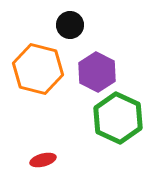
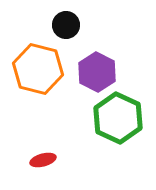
black circle: moved 4 px left
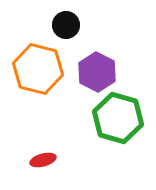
green hexagon: rotated 9 degrees counterclockwise
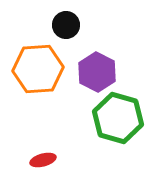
orange hexagon: rotated 18 degrees counterclockwise
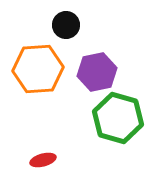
purple hexagon: rotated 21 degrees clockwise
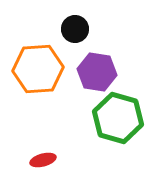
black circle: moved 9 px right, 4 px down
purple hexagon: rotated 21 degrees clockwise
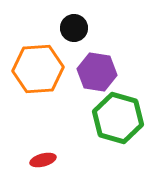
black circle: moved 1 px left, 1 px up
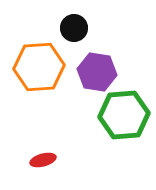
orange hexagon: moved 1 px right, 2 px up
green hexagon: moved 6 px right, 3 px up; rotated 21 degrees counterclockwise
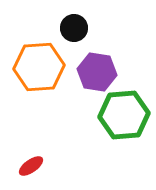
red ellipse: moved 12 px left, 6 px down; rotated 20 degrees counterclockwise
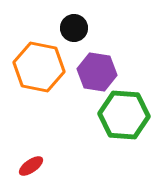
orange hexagon: rotated 15 degrees clockwise
green hexagon: rotated 9 degrees clockwise
